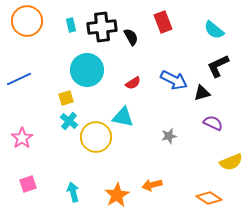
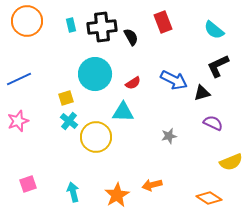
cyan circle: moved 8 px right, 4 px down
cyan triangle: moved 5 px up; rotated 10 degrees counterclockwise
pink star: moved 4 px left, 17 px up; rotated 15 degrees clockwise
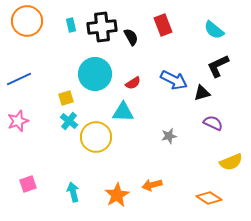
red rectangle: moved 3 px down
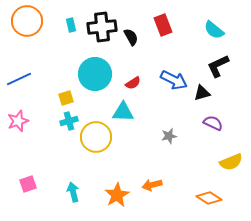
cyan cross: rotated 36 degrees clockwise
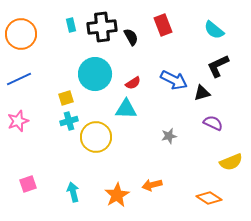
orange circle: moved 6 px left, 13 px down
cyan triangle: moved 3 px right, 3 px up
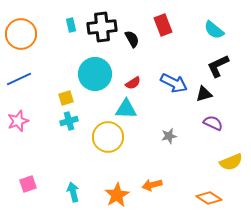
black semicircle: moved 1 px right, 2 px down
blue arrow: moved 3 px down
black triangle: moved 2 px right, 1 px down
yellow circle: moved 12 px right
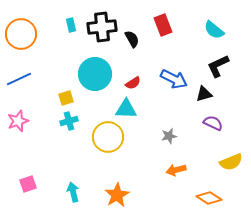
blue arrow: moved 4 px up
orange arrow: moved 24 px right, 15 px up
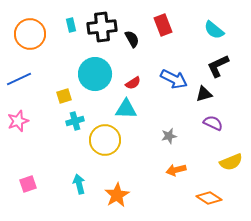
orange circle: moved 9 px right
yellow square: moved 2 px left, 2 px up
cyan cross: moved 6 px right
yellow circle: moved 3 px left, 3 px down
cyan arrow: moved 6 px right, 8 px up
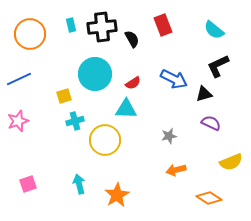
purple semicircle: moved 2 px left
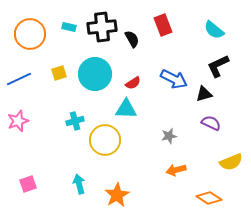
cyan rectangle: moved 2 px left, 2 px down; rotated 64 degrees counterclockwise
yellow square: moved 5 px left, 23 px up
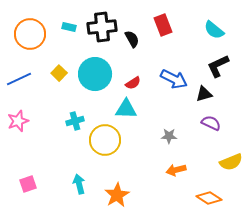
yellow square: rotated 28 degrees counterclockwise
gray star: rotated 14 degrees clockwise
